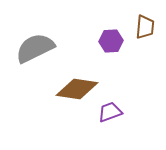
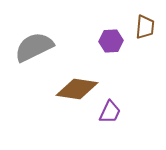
gray semicircle: moved 1 px left, 1 px up
purple trapezoid: rotated 135 degrees clockwise
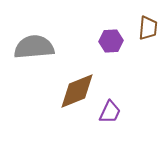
brown trapezoid: moved 3 px right, 1 px down
gray semicircle: rotated 21 degrees clockwise
brown diamond: moved 2 px down; rotated 30 degrees counterclockwise
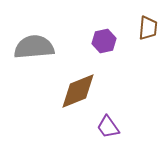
purple hexagon: moved 7 px left; rotated 10 degrees counterclockwise
brown diamond: moved 1 px right
purple trapezoid: moved 2 px left, 15 px down; rotated 120 degrees clockwise
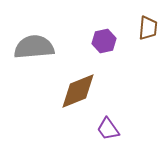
purple trapezoid: moved 2 px down
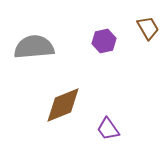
brown trapezoid: rotated 35 degrees counterclockwise
brown diamond: moved 15 px left, 14 px down
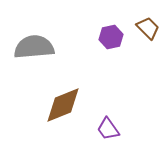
brown trapezoid: rotated 15 degrees counterclockwise
purple hexagon: moved 7 px right, 4 px up
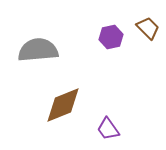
gray semicircle: moved 4 px right, 3 px down
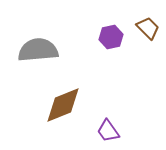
purple trapezoid: moved 2 px down
